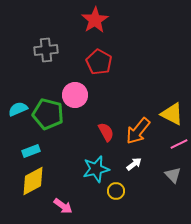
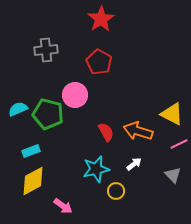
red star: moved 6 px right, 1 px up
orange arrow: rotated 68 degrees clockwise
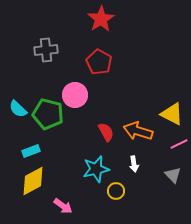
cyan semicircle: rotated 114 degrees counterclockwise
white arrow: rotated 119 degrees clockwise
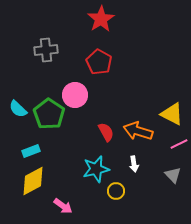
green pentagon: moved 1 px right; rotated 20 degrees clockwise
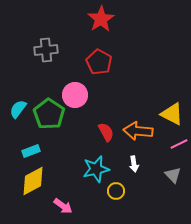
cyan semicircle: rotated 84 degrees clockwise
orange arrow: rotated 12 degrees counterclockwise
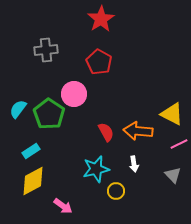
pink circle: moved 1 px left, 1 px up
cyan rectangle: rotated 12 degrees counterclockwise
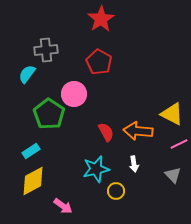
cyan semicircle: moved 9 px right, 35 px up
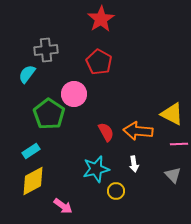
pink line: rotated 24 degrees clockwise
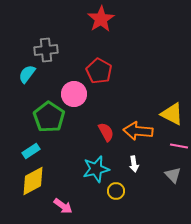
red pentagon: moved 9 px down
green pentagon: moved 3 px down
pink line: moved 2 px down; rotated 12 degrees clockwise
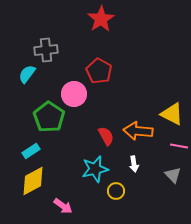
red semicircle: moved 4 px down
cyan star: moved 1 px left
